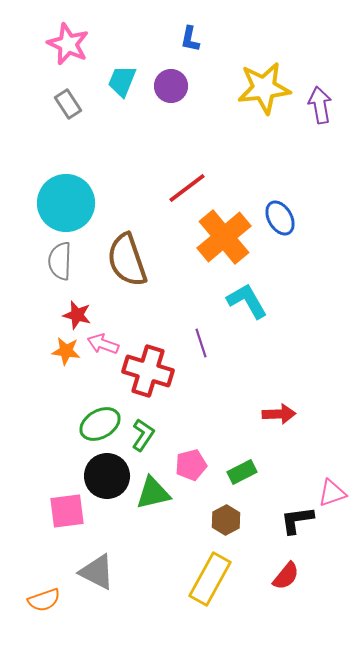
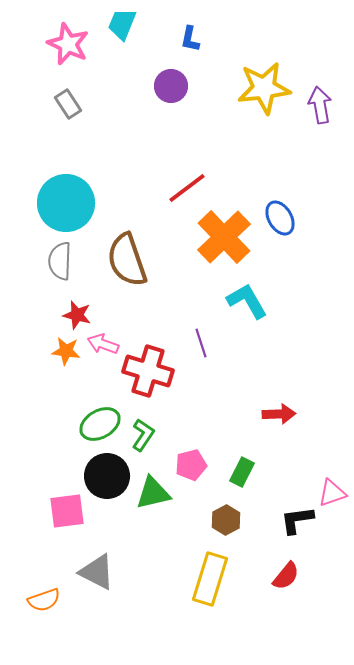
cyan trapezoid: moved 57 px up
orange cross: rotated 4 degrees counterclockwise
green rectangle: rotated 36 degrees counterclockwise
yellow rectangle: rotated 12 degrees counterclockwise
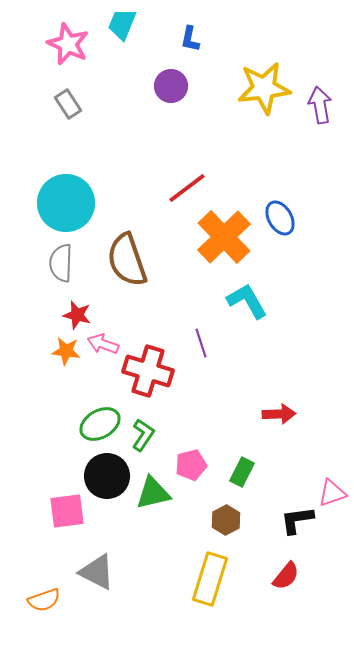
gray semicircle: moved 1 px right, 2 px down
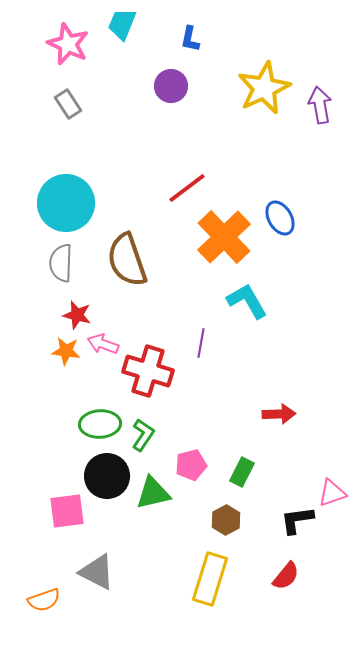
yellow star: rotated 18 degrees counterclockwise
purple line: rotated 28 degrees clockwise
green ellipse: rotated 27 degrees clockwise
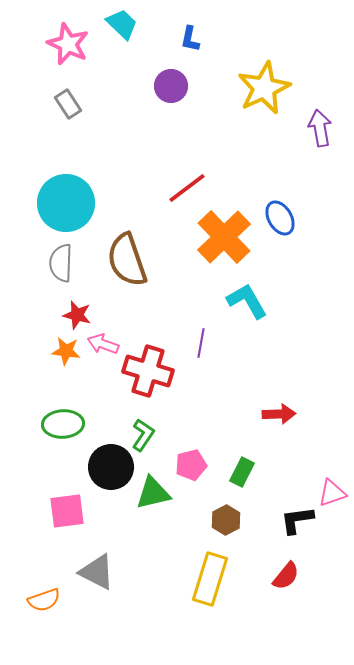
cyan trapezoid: rotated 112 degrees clockwise
purple arrow: moved 23 px down
green ellipse: moved 37 px left
black circle: moved 4 px right, 9 px up
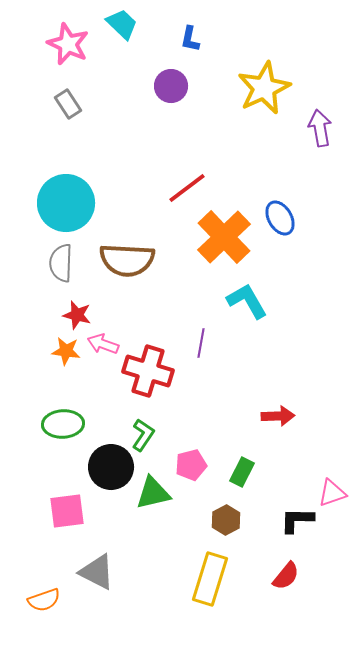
brown semicircle: rotated 68 degrees counterclockwise
red arrow: moved 1 px left, 2 px down
black L-shape: rotated 9 degrees clockwise
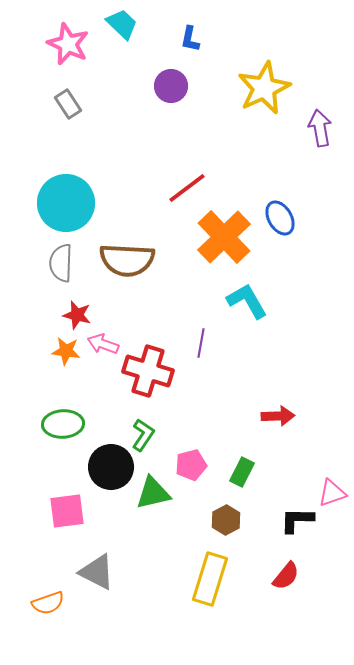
orange semicircle: moved 4 px right, 3 px down
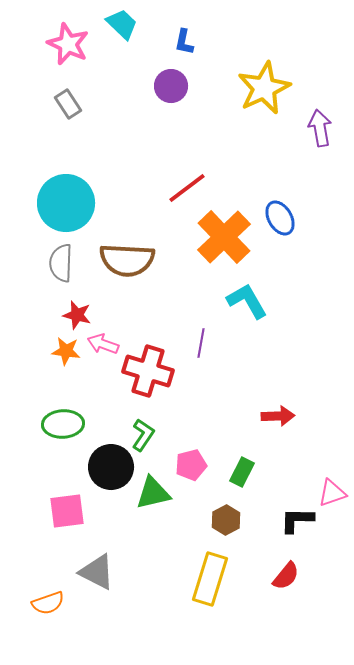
blue L-shape: moved 6 px left, 3 px down
